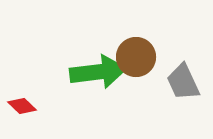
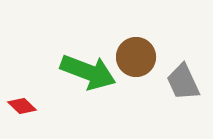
green arrow: moved 10 px left; rotated 28 degrees clockwise
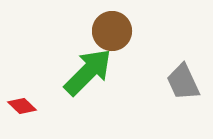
brown circle: moved 24 px left, 26 px up
green arrow: rotated 66 degrees counterclockwise
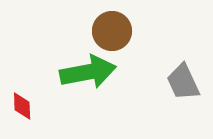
green arrow: rotated 34 degrees clockwise
red diamond: rotated 44 degrees clockwise
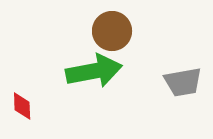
green arrow: moved 6 px right, 1 px up
gray trapezoid: rotated 75 degrees counterclockwise
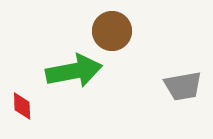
green arrow: moved 20 px left
gray trapezoid: moved 4 px down
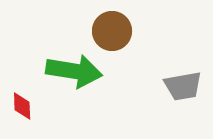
green arrow: rotated 20 degrees clockwise
